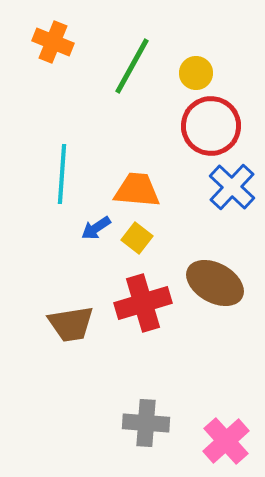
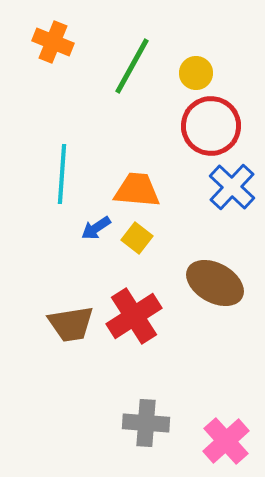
red cross: moved 9 px left, 13 px down; rotated 16 degrees counterclockwise
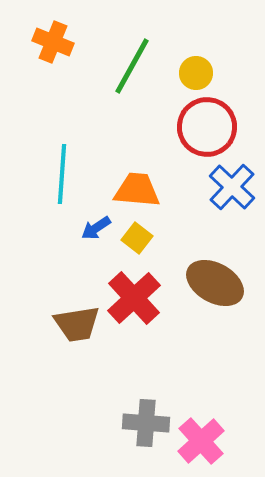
red circle: moved 4 px left, 1 px down
red cross: moved 18 px up; rotated 10 degrees counterclockwise
brown trapezoid: moved 6 px right
pink cross: moved 25 px left
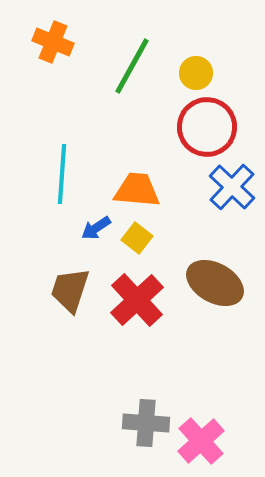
red cross: moved 3 px right, 2 px down
brown trapezoid: moved 7 px left, 34 px up; rotated 117 degrees clockwise
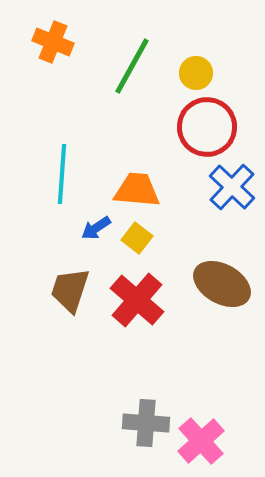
brown ellipse: moved 7 px right, 1 px down
red cross: rotated 6 degrees counterclockwise
